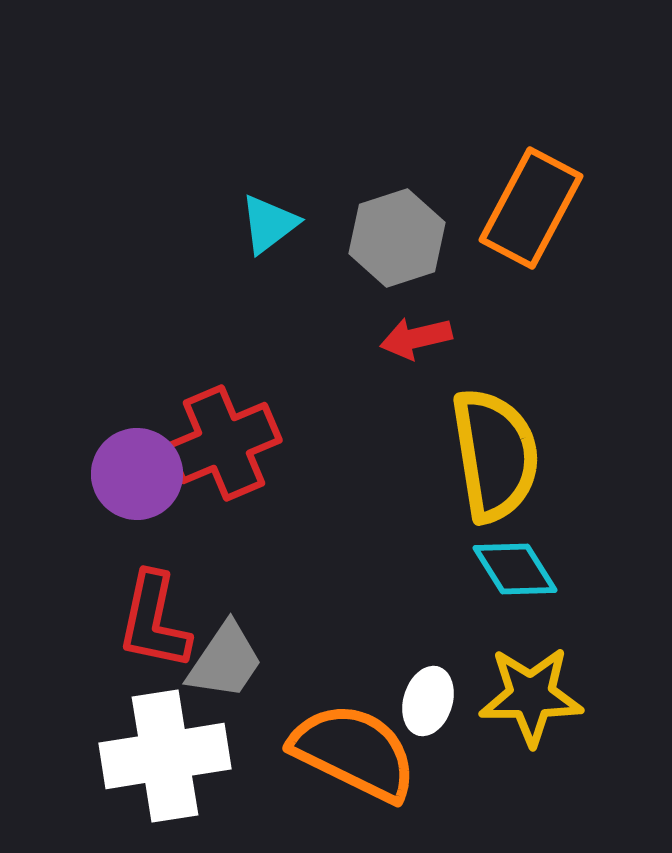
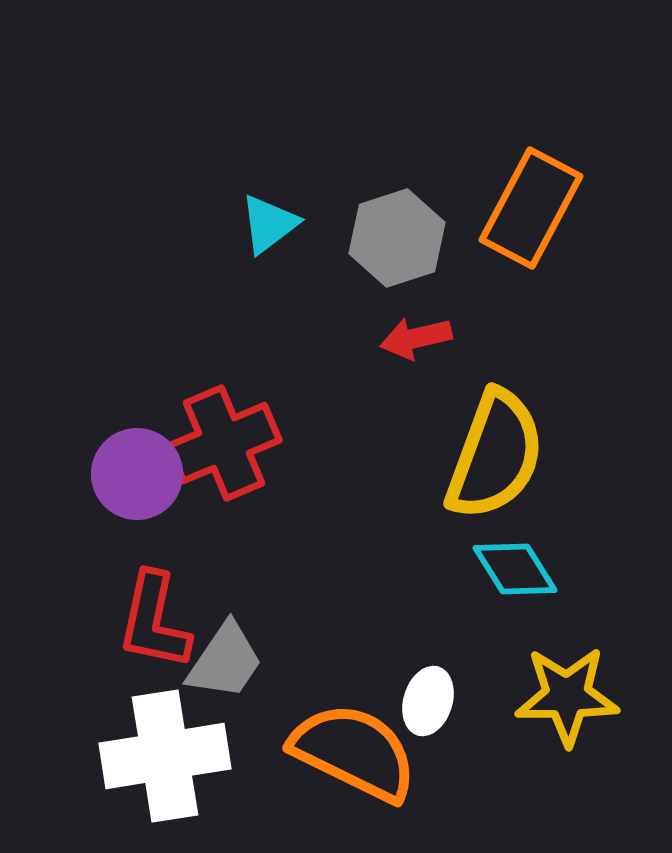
yellow semicircle: rotated 29 degrees clockwise
yellow star: moved 36 px right
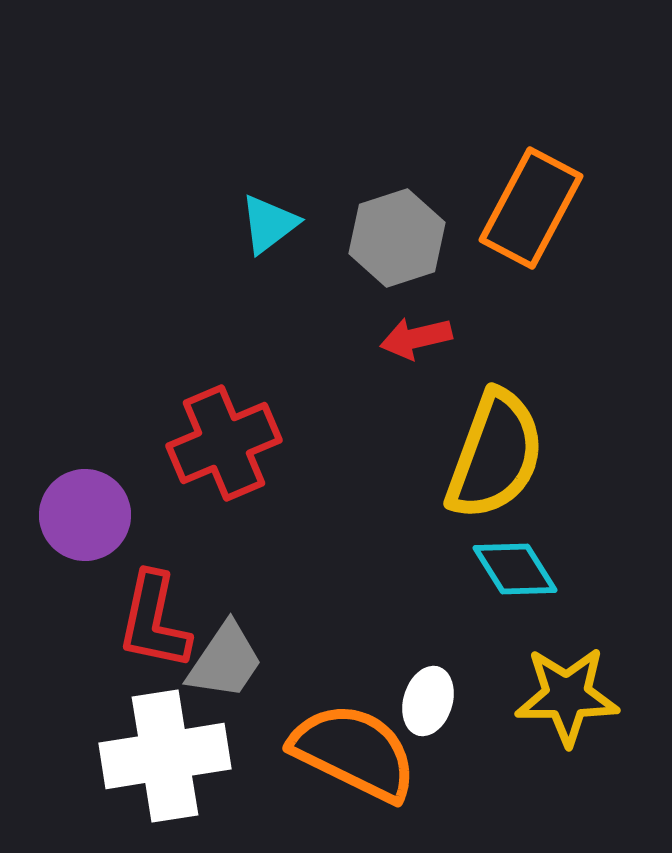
purple circle: moved 52 px left, 41 px down
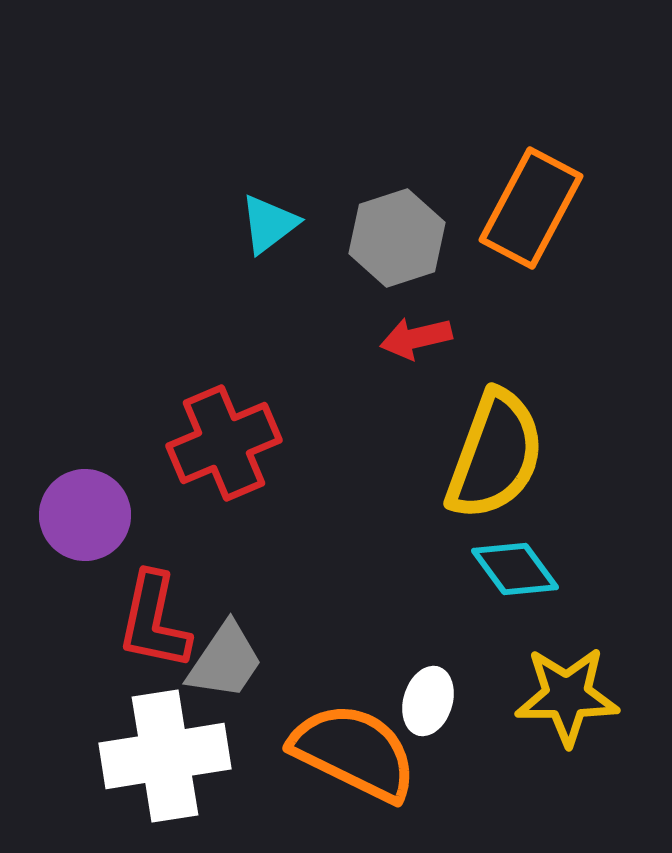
cyan diamond: rotated 4 degrees counterclockwise
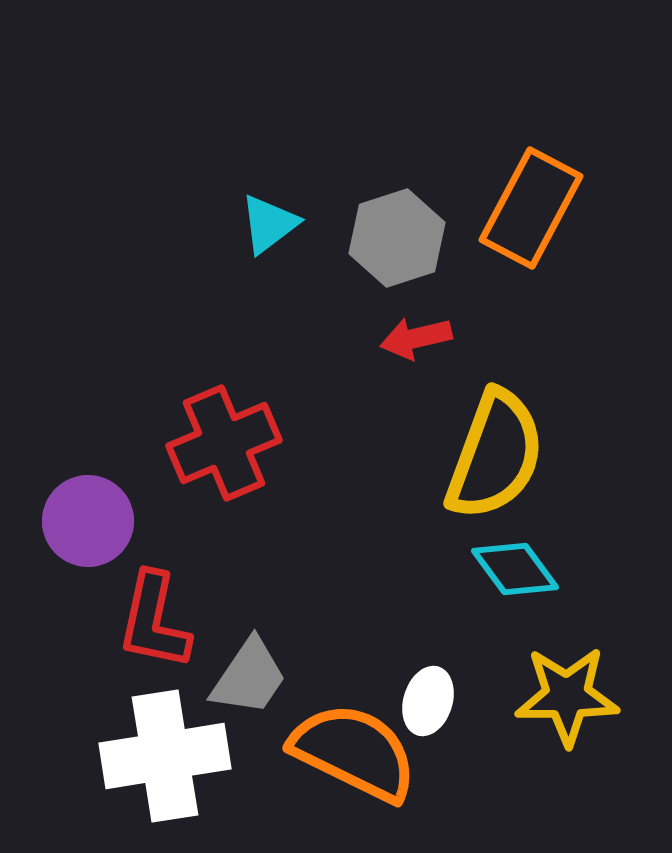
purple circle: moved 3 px right, 6 px down
gray trapezoid: moved 24 px right, 16 px down
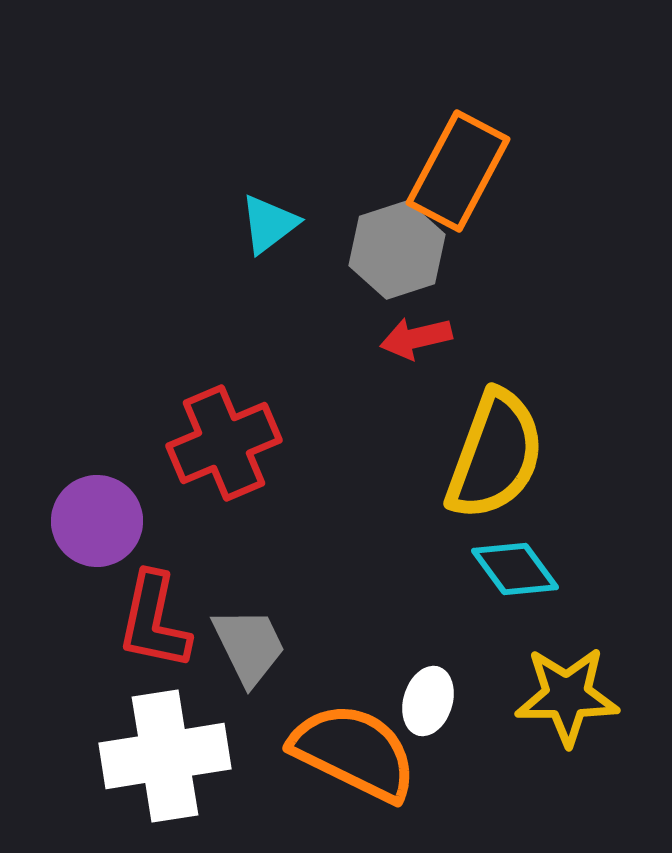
orange rectangle: moved 73 px left, 37 px up
gray hexagon: moved 12 px down
purple circle: moved 9 px right
gray trapezoid: moved 31 px up; rotated 60 degrees counterclockwise
